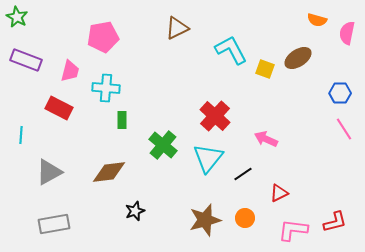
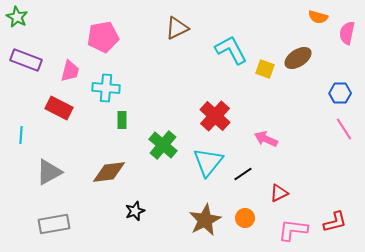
orange semicircle: moved 1 px right, 3 px up
cyan triangle: moved 4 px down
brown star: rotated 12 degrees counterclockwise
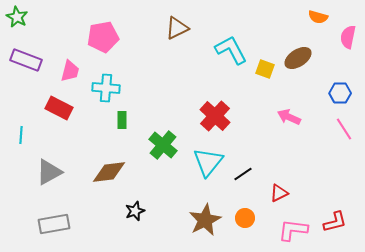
pink semicircle: moved 1 px right, 4 px down
pink arrow: moved 23 px right, 22 px up
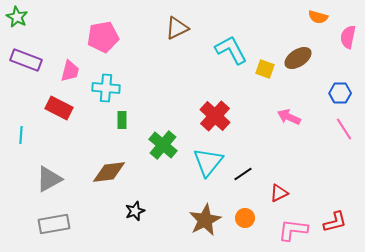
gray triangle: moved 7 px down
